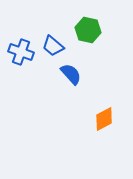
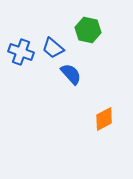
blue trapezoid: moved 2 px down
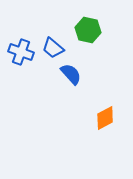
orange diamond: moved 1 px right, 1 px up
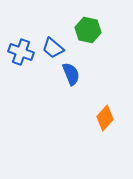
blue semicircle: rotated 20 degrees clockwise
orange diamond: rotated 20 degrees counterclockwise
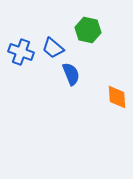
orange diamond: moved 12 px right, 21 px up; rotated 45 degrees counterclockwise
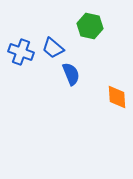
green hexagon: moved 2 px right, 4 px up
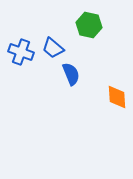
green hexagon: moved 1 px left, 1 px up
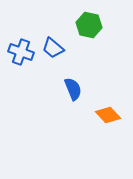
blue semicircle: moved 2 px right, 15 px down
orange diamond: moved 9 px left, 18 px down; rotated 40 degrees counterclockwise
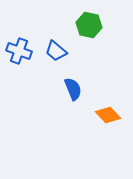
blue trapezoid: moved 3 px right, 3 px down
blue cross: moved 2 px left, 1 px up
